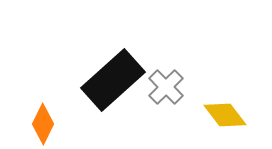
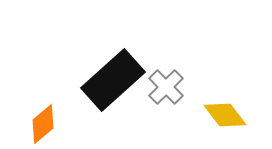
orange diamond: rotated 24 degrees clockwise
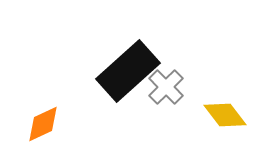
black rectangle: moved 15 px right, 9 px up
orange diamond: rotated 15 degrees clockwise
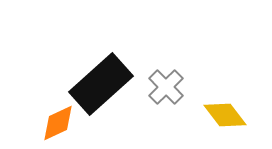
black rectangle: moved 27 px left, 13 px down
orange diamond: moved 15 px right, 1 px up
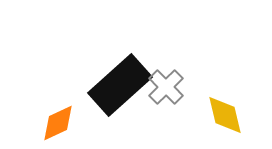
black rectangle: moved 19 px right, 1 px down
yellow diamond: rotated 24 degrees clockwise
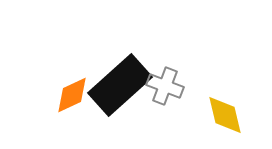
gray cross: moved 1 px left, 1 px up; rotated 24 degrees counterclockwise
orange diamond: moved 14 px right, 28 px up
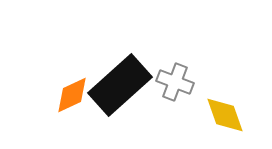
gray cross: moved 10 px right, 4 px up
yellow diamond: rotated 6 degrees counterclockwise
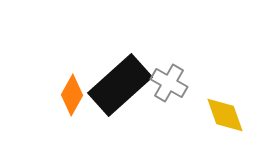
gray cross: moved 6 px left, 1 px down; rotated 9 degrees clockwise
orange diamond: rotated 36 degrees counterclockwise
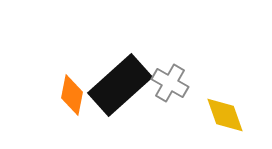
gray cross: moved 1 px right
orange diamond: rotated 18 degrees counterclockwise
